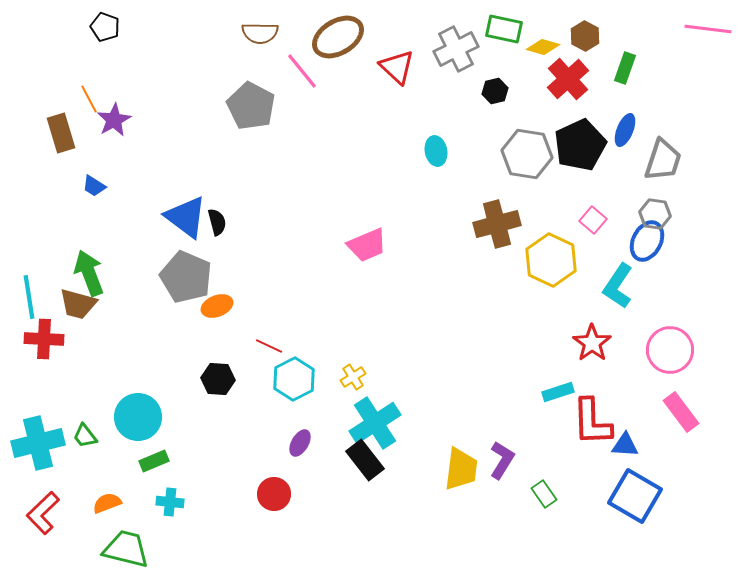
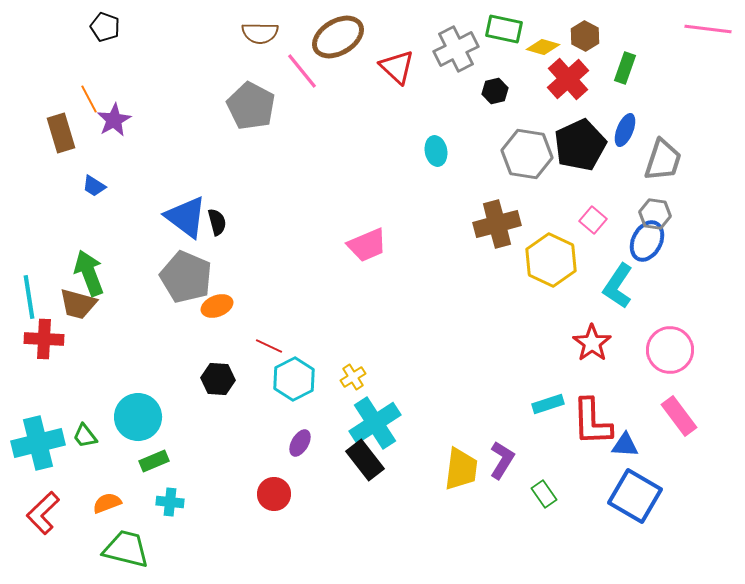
cyan rectangle at (558, 392): moved 10 px left, 12 px down
pink rectangle at (681, 412): moved 2 px left, 4 px down
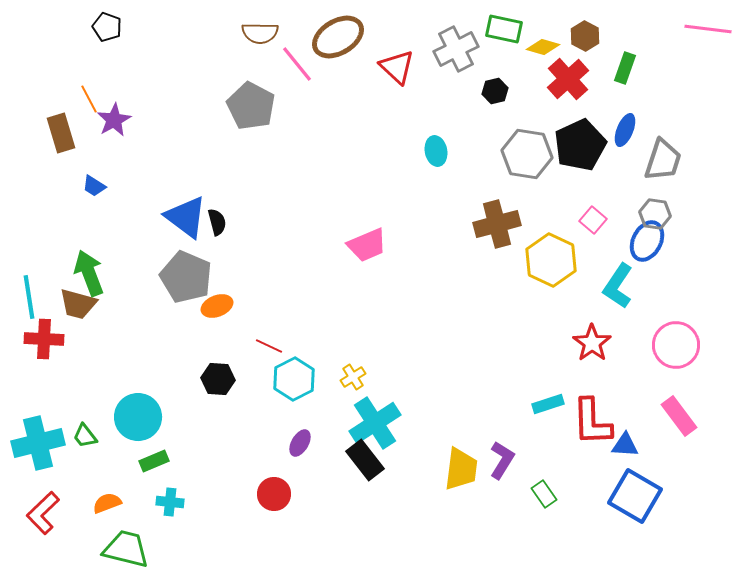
black pentagon at (105, 27): moved 2 px right
pink line at (302, 71): moved 5 px left, 7 px up
pink circle at (670, 350): moved 6 px right, 5 px up
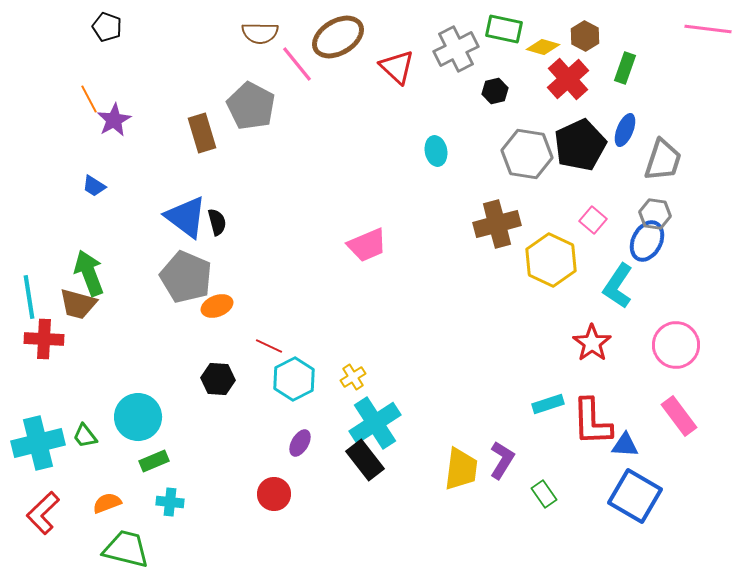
brown rectangle at (61, 133): moved 141 px right
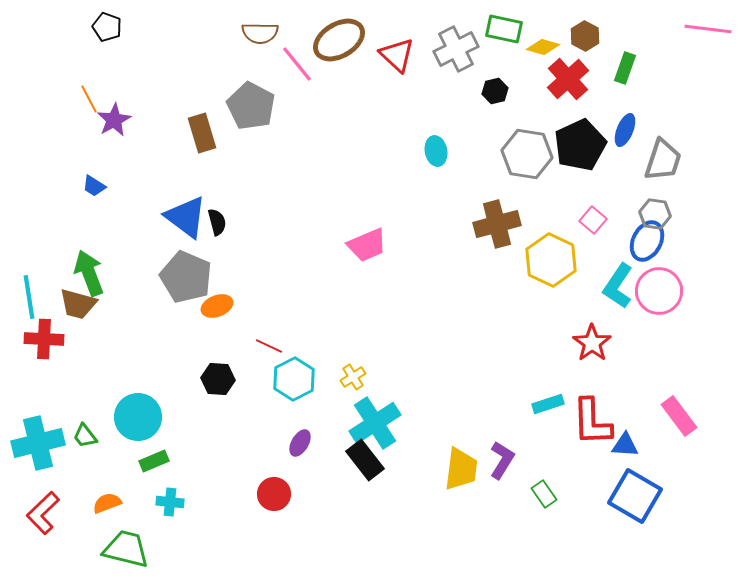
brown ellipse at (338, 37): moved 1 px right, 3 px down
red triangle at (397, 67): moved 12 px up
pink circle at (676, 345): moved 17 px left, 54 px up
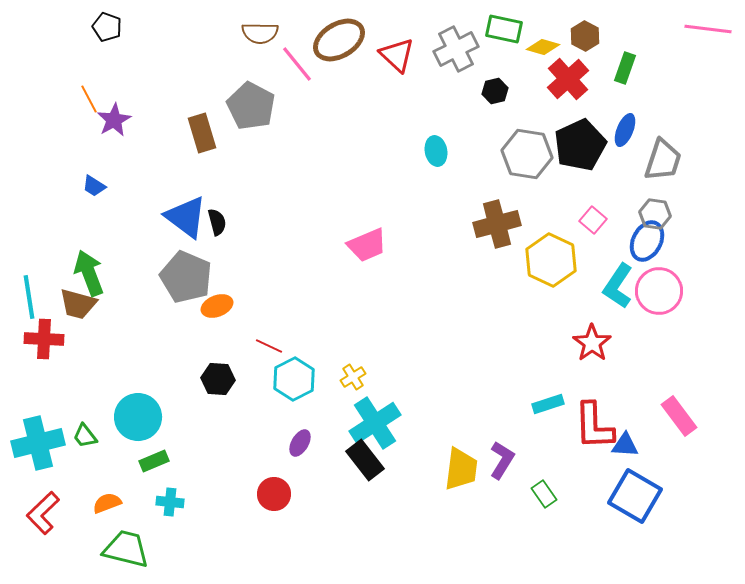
red L-shape at (592, 422): moved 2 px right, 4 px down
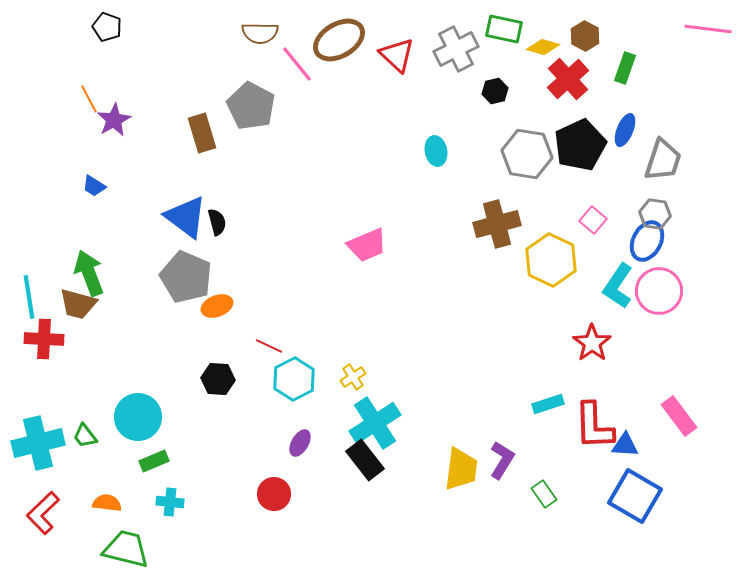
orange semicircle at (107, 503): rotated 28 degrees clockwise
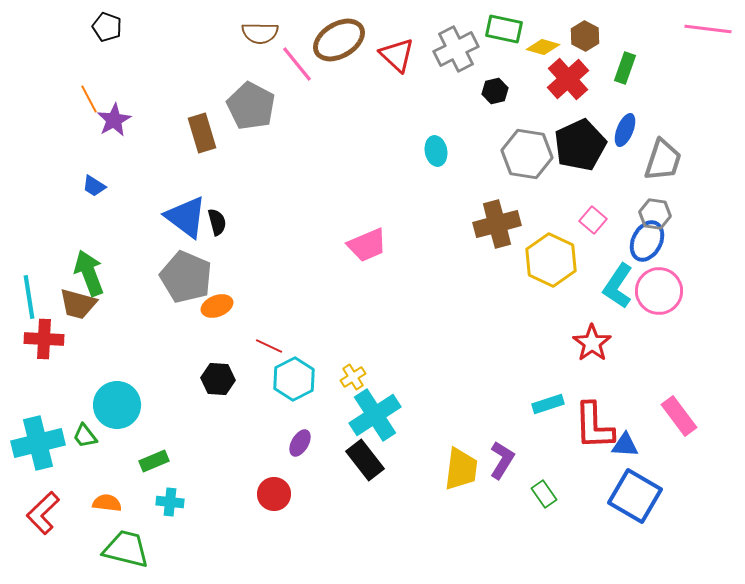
cyan circle at (138, 417): moved 21 px left, 12 px up
cyan cross at (375, 423): moved 8 px up
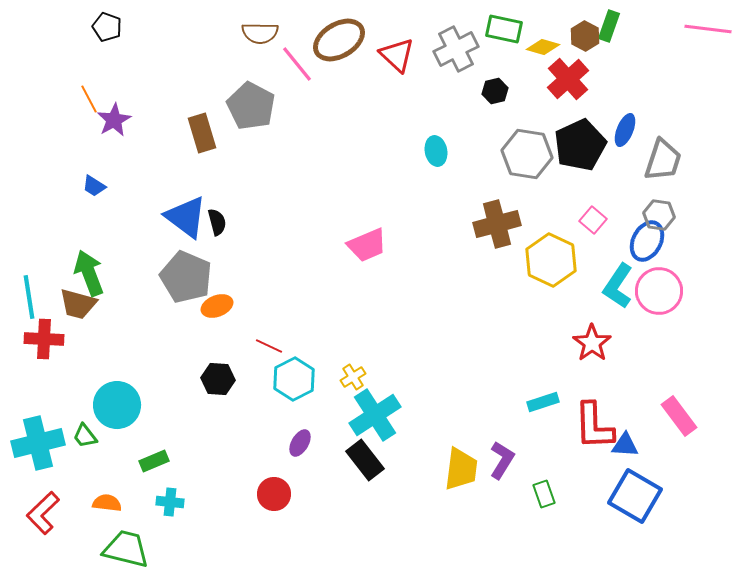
green rectangle at (625, 68): moved 16 px left, 42 px up
gray hexagon at (655, 214): moved 4 px right, 1 px down
cyan rectangle at (548, 404): moved 5 px left, 2 px up
green rectangle at (544, 494): rotated 16 degrees clockwise
